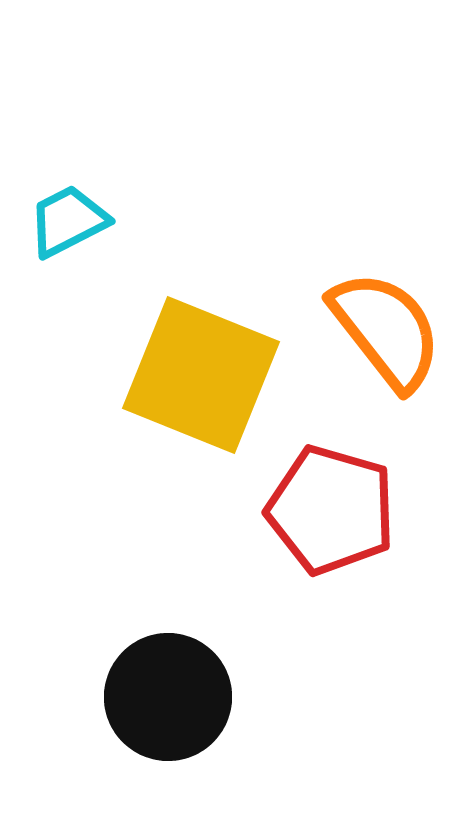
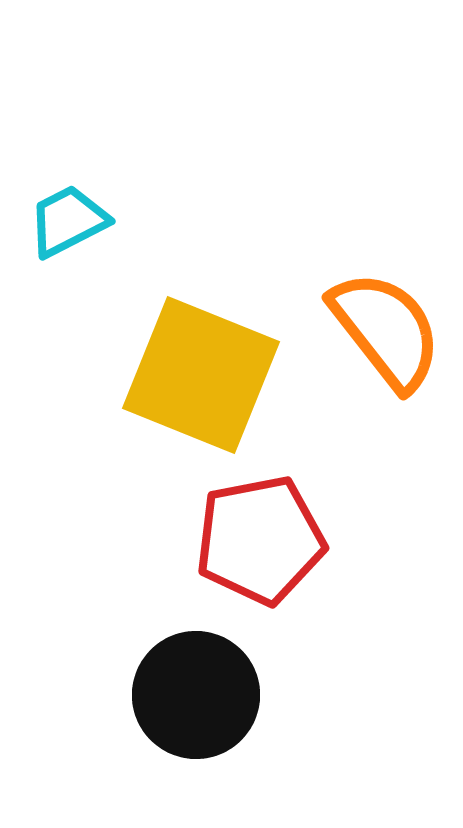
red pentagon: moved 71 px left, 30 px down; rotated 27 degrees counterclockwise
black circle: moved 28 px right, 2 px up
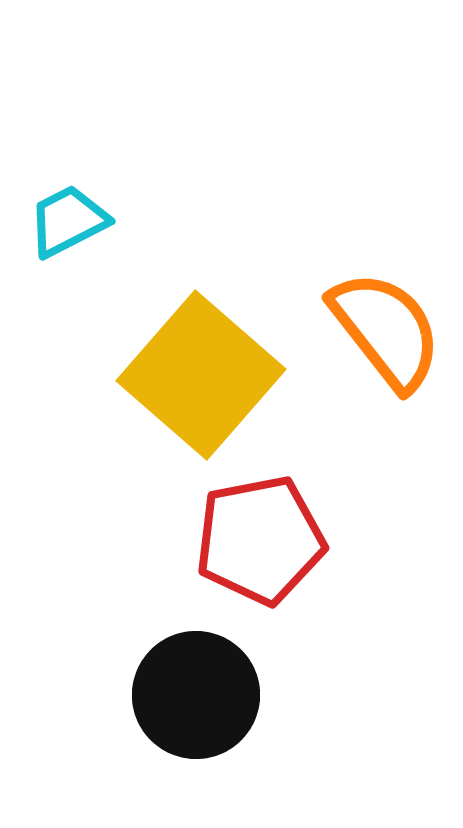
yellow square: rotated 19 degrees clockwise
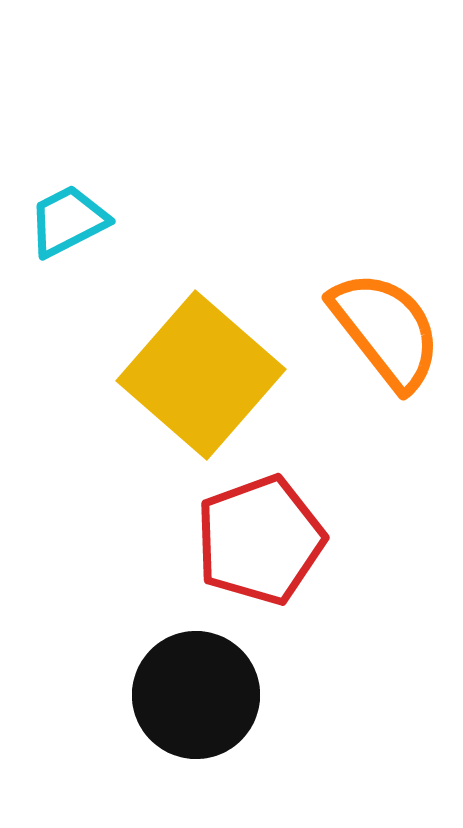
red pentagon: rotated 9 degrees counterclockwise
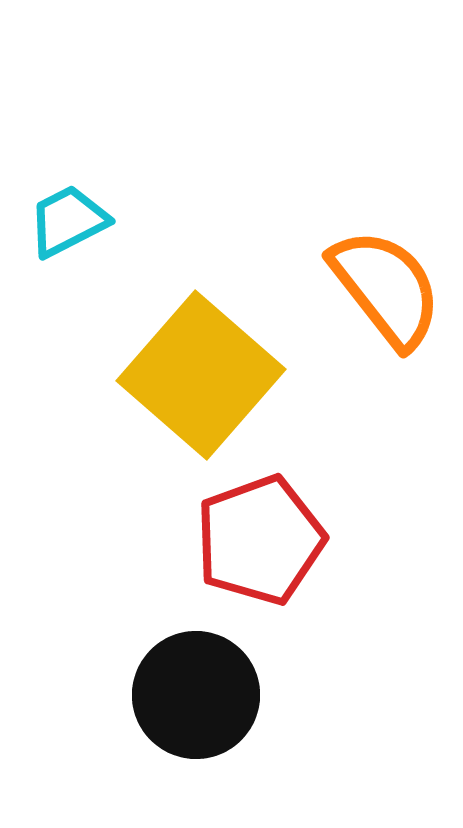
orange semicircle: moved 42 px up
